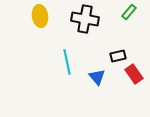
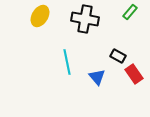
green rectangle: moved 1 px right
yellow ellipse: rotated 40 degrees clockwise
black rectangle: rotated 42 degrees clockwise
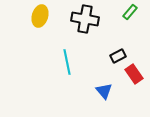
yellow ellipse: rotated 15 degrees counterclockwise
black rectangle: rotated 56 degrees counterclockwise
blue triangle: moved 7 px right, 14 px down
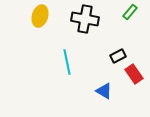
blue triangle: rotated 18 degrees counterclockwise
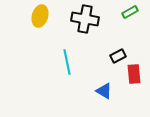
green rectangle: rotated 21 degrees clockwise
red rectangle: rotated 30 degrees clockwise
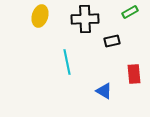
black cross: rotated 12 degrees counterclockwise
black rectangle: moved 6 px left, 15 px up; rotated 14 degrees clockwise
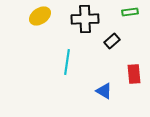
green rectangle: rotated 21 degrees clockwise
yellow ellipse: rotated 40 degrees clockwise
black rectangle: rotated 28 degrees counterclockwise
cyan line: rotated 20 degrees clockwise
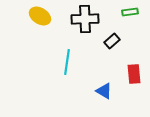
yellow ellipse: rotated 65 degrees clockwise
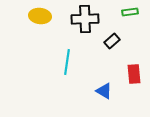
yellow ellipse: rotated 25 degrees counterclockwise
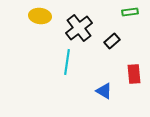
black cross: moved 6 px left, 9 px down; rotated 36 degrees counterclockwise
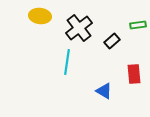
green rectangle: moved 8 px right, 13 px down
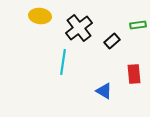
cyan line: moved 4 px left
